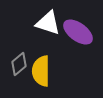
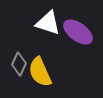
gray diamond: rotated 25 degrees counterclockwise
yellow semicircle: moved 1 px left, 1 px down; rotated 24 degrees counterclockwise
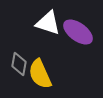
gray diamond: rotated 15 degrees counterclockwise
yellow semicircle: moved 2 px down
